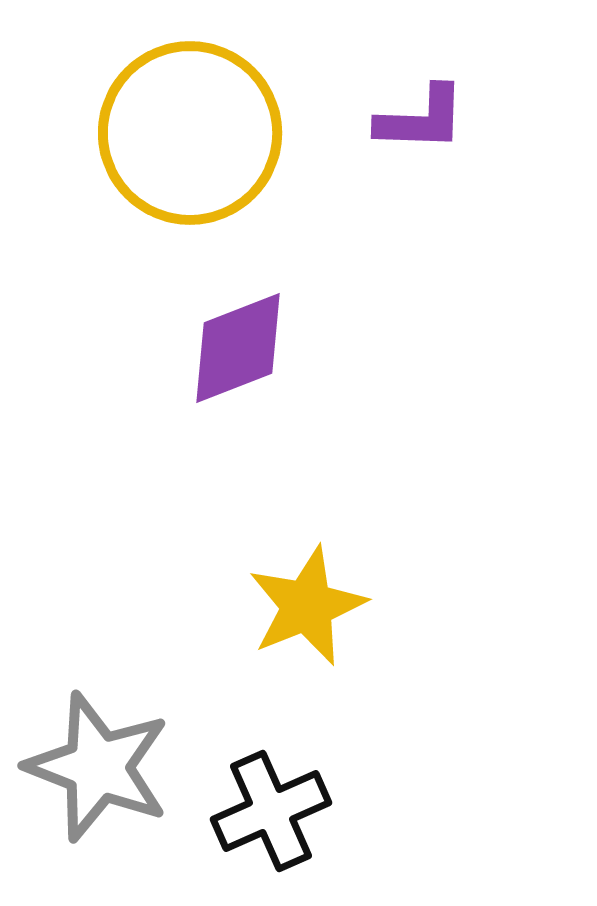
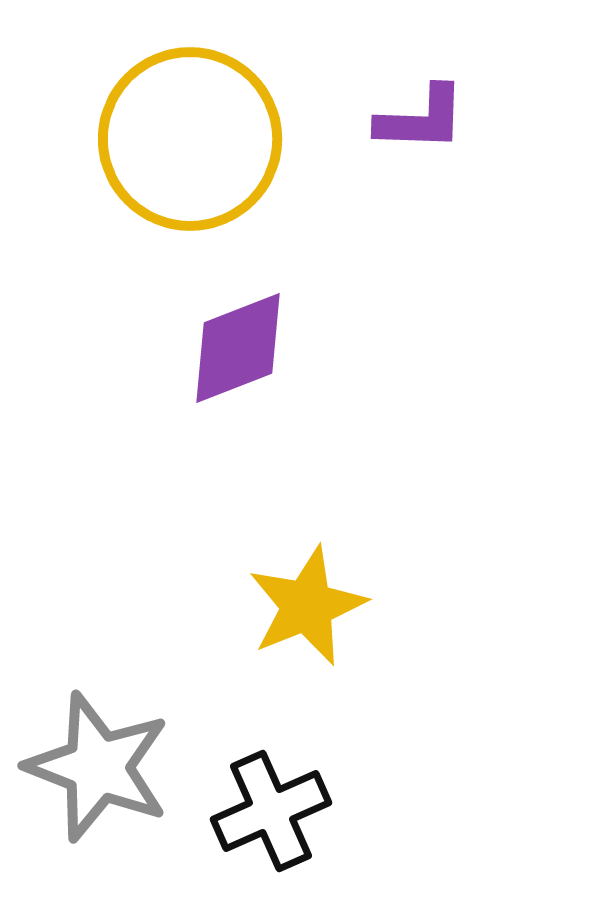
yellow circle: moved 6 px down
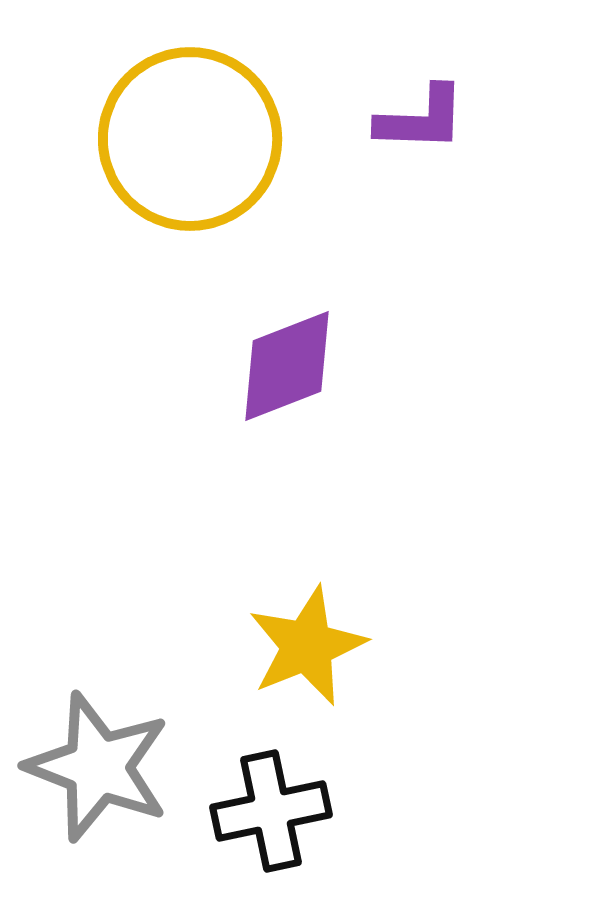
purple diamond: moved 49 px right, 18 px down
yellow star: moved 40 px down
black cross: rotated 12 degrees clockwise
